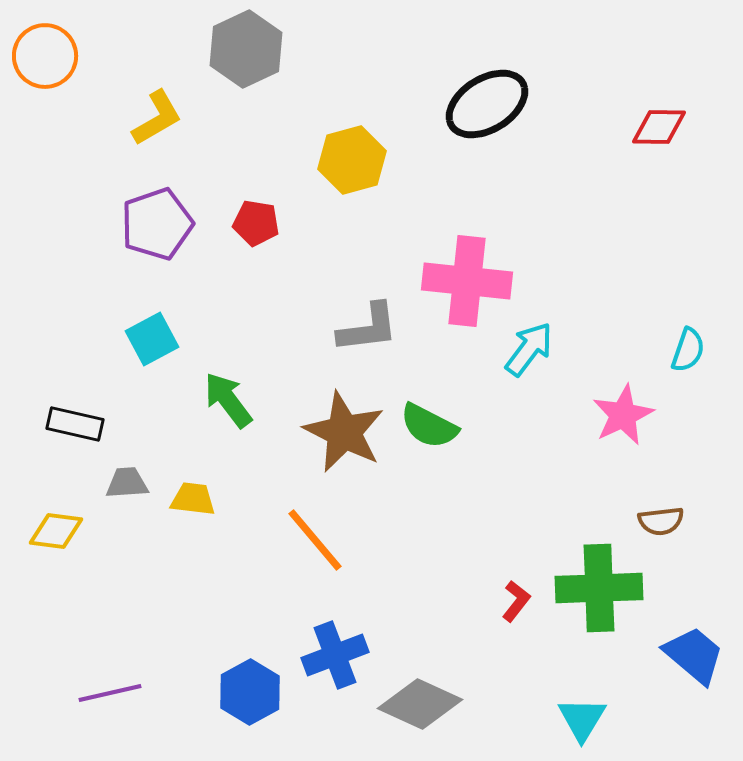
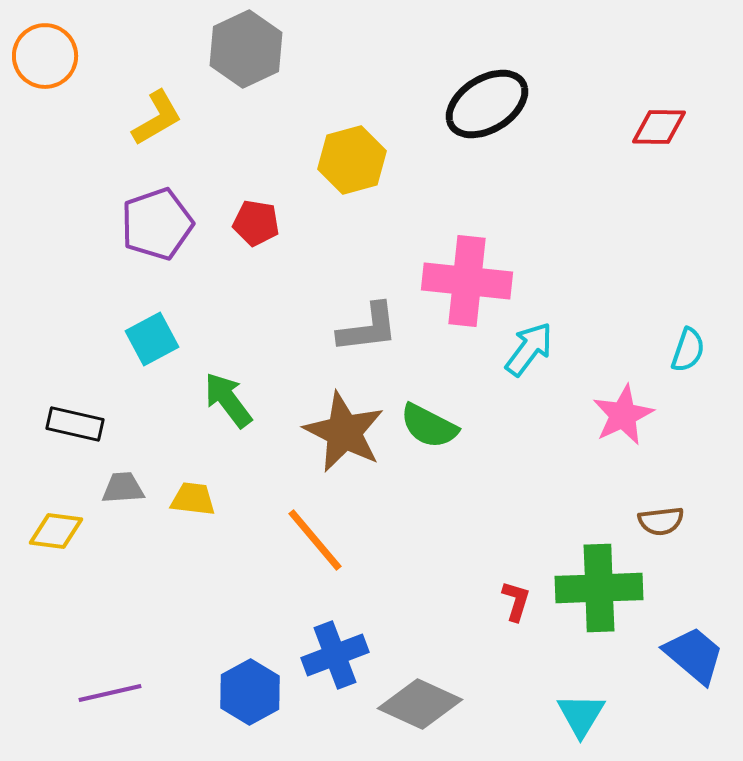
gray trapezoid: moved 4 px left, 5 px down
red L-shape: rotated 21 degrees counterclockwise
cyan triangle: moved 1 px left, 4 px up
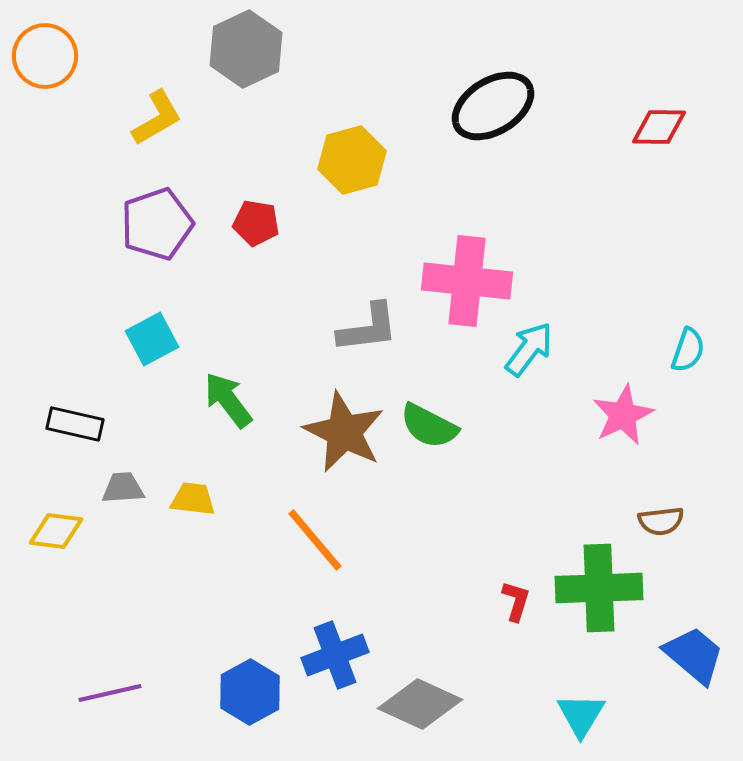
black ellipse: moved 6 px right, 2 px down
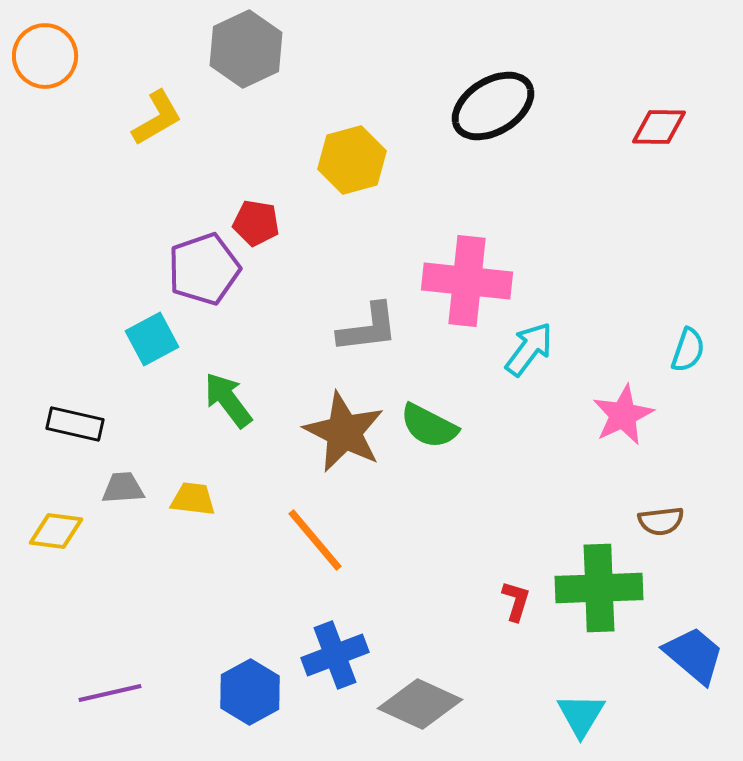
purple pentagon: moved 47 px right, 45 px down
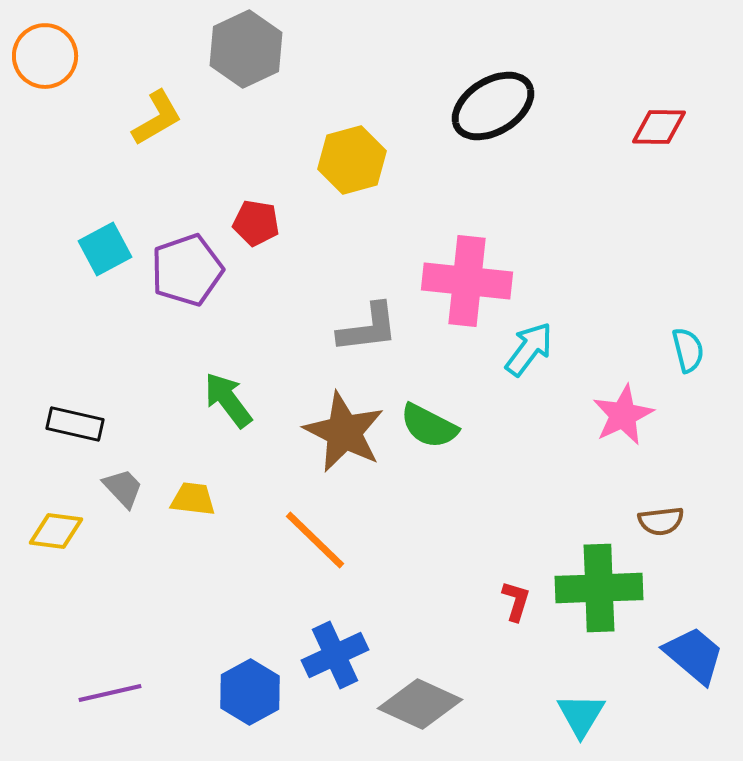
purple pentagon: moved 17 px left, 1 px down
cyan square: moved 47 px left, 90 px up
cyan semicircle: rotated 33 degrees counterclockwise
gray trapezoid: rotated 51 degrees clockwise
orange line: rotated 6 degrees counterclockwise
blue cross: rotated 4 degrees counterclockwise
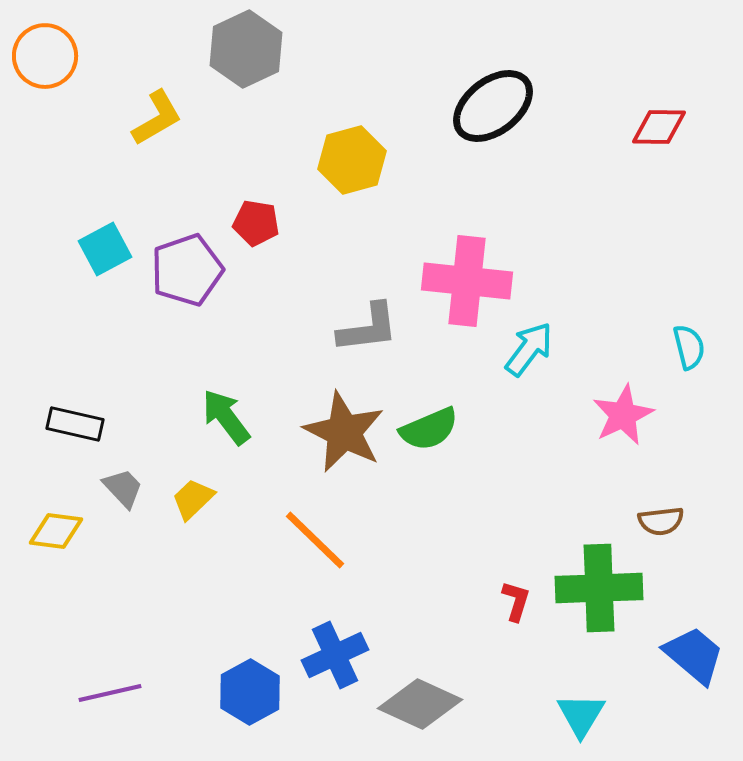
black ellipse: rotated 6 degrees counterclockwise
cyan semicircle: moved 1 px right, 3 px up
green arrow: moved 2 px left, 17 px down
green semicircle: moved 3 px down; rotated 50 degrees counterclockwise
yellow trapezoid: rotated 51 degrees counterclockwise
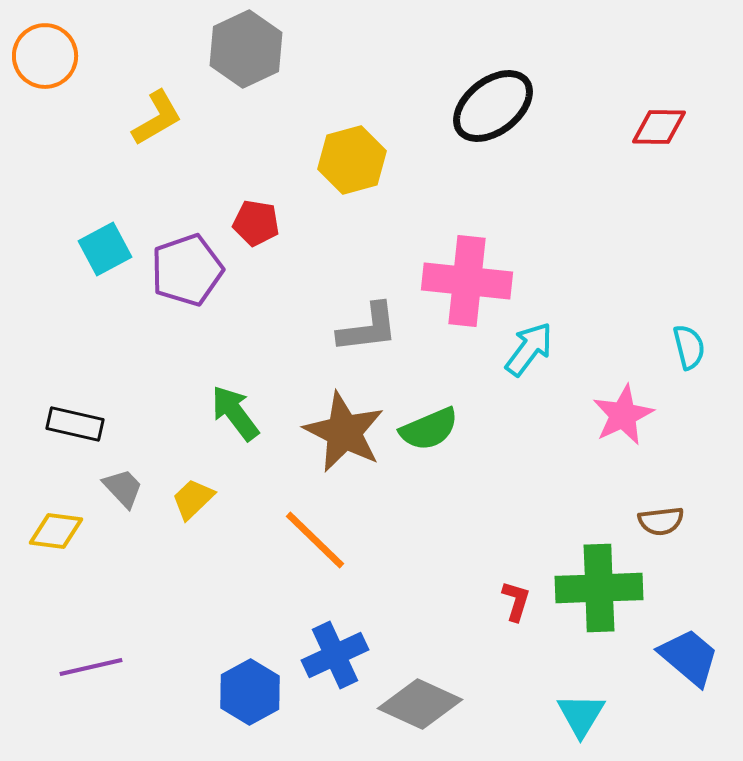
green arrow: moved 9 px right, 4 px up
blue trapezoid: moved 5 px left, 2 px down
purple line: moved 19 px left, 26 px up
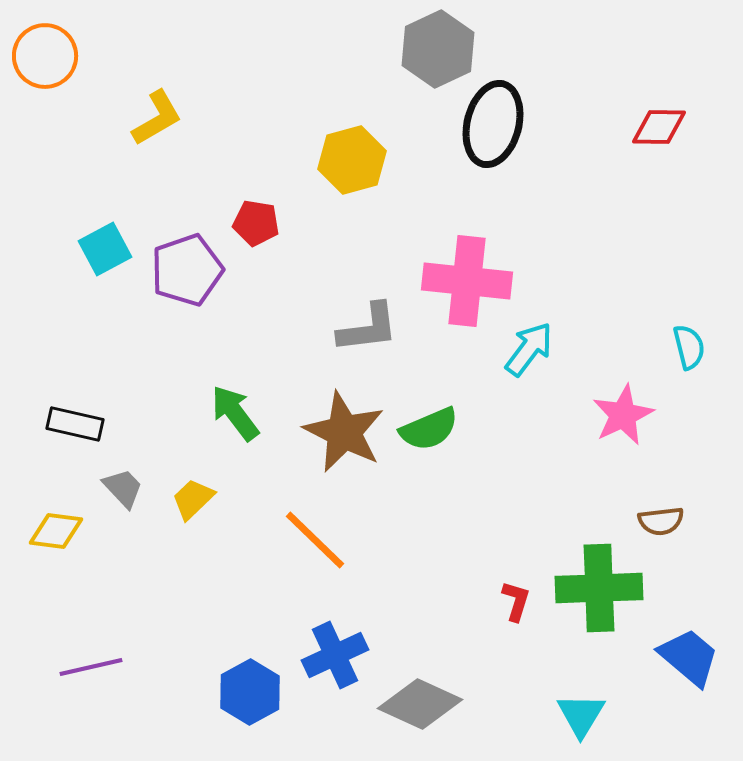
gray hexagon: moved 192 px right
black ellipse: moved 18 px down; rotated 38 degrees counterclockwise
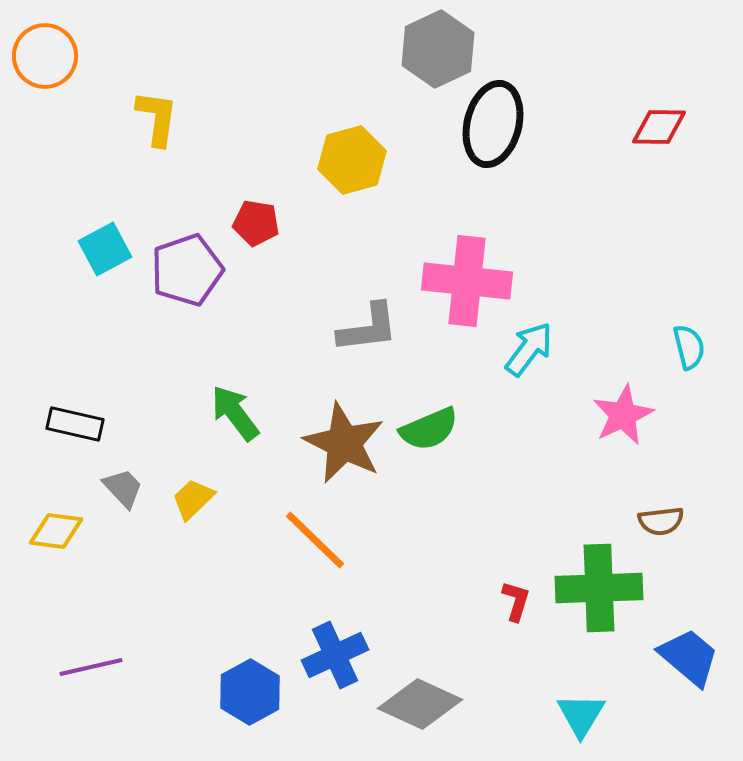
yellow L-shape: rotated 52 degrees counterclockwise
brown star: moved 11 px down
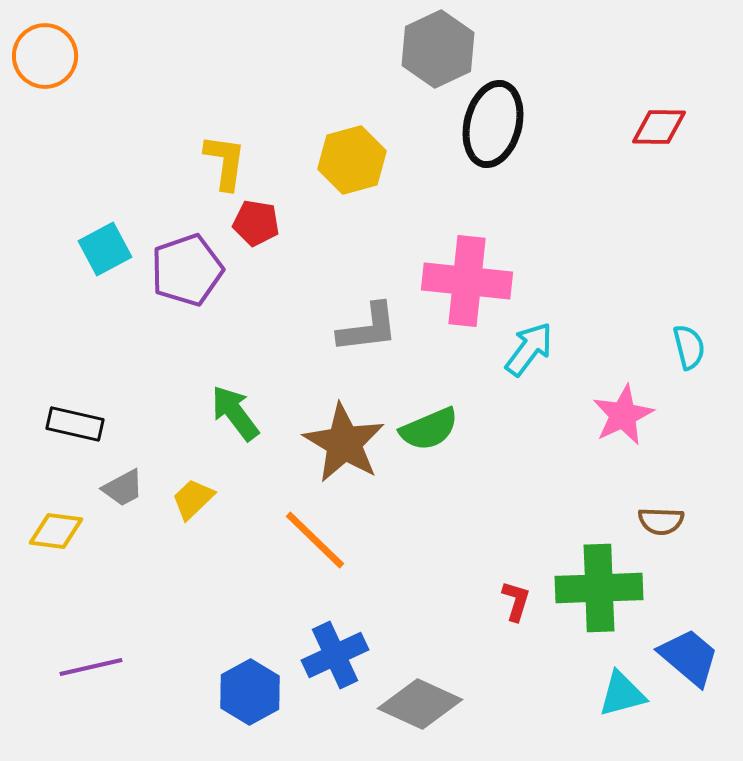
yellow L-shape: moved 68 px right, 44 px down
brown star: rotated 4 degrees clockwise
gray trapezoid: rotated 105 degrees clockwise
brown semicircle: rotated 9 degrees clockwise
cyan triangle: moved 41 px right, 21 px up; rotated 44 degrees clockwise
